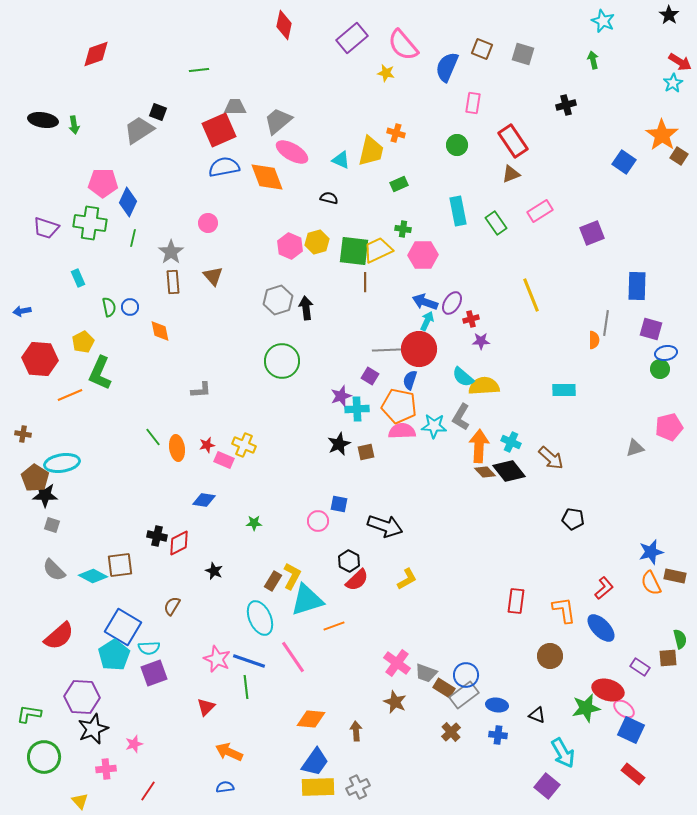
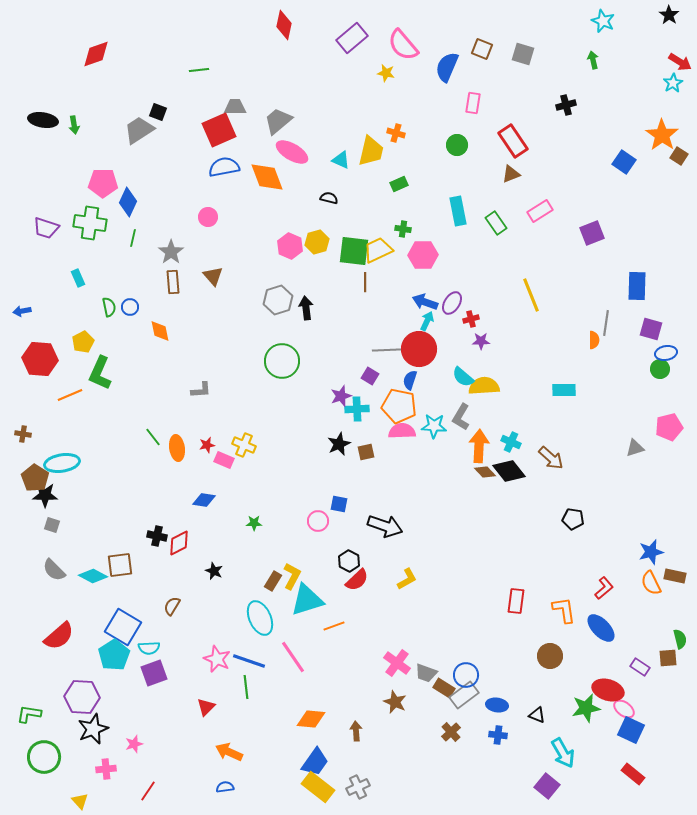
pink circle at (208, 223): moved 6 px up
yellow rectangle at (318, 787): rotated 40 degrees clockwise
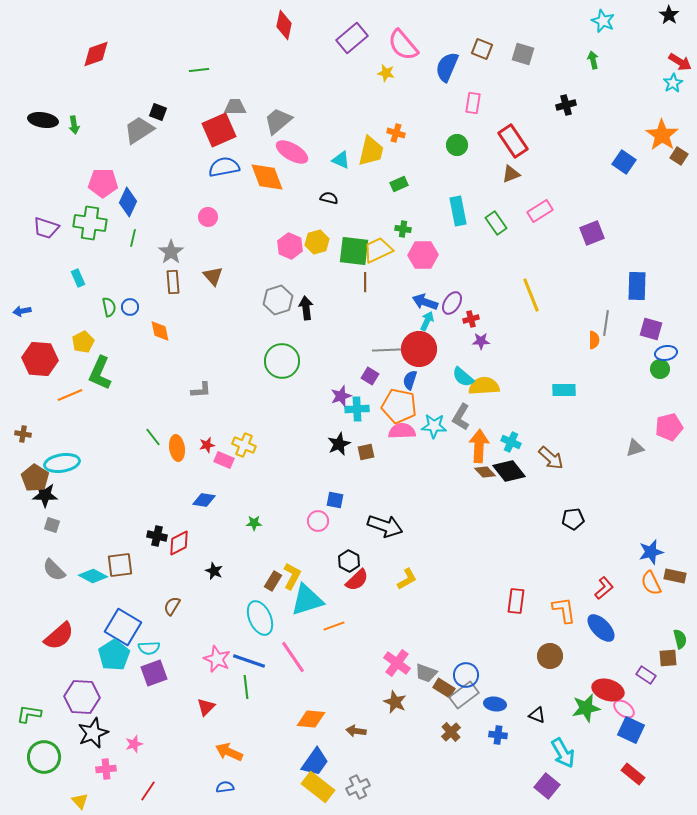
blue square at (339, 504): moved 4 px left, 4 px up
black pentagon at (573, 519): rotated 15 degrees counterclockwise
purple rectangle at (640, 667): moved 6 px right, 8 px down
blue ellipse at (497, 705): moved 2 px left, 1 px up
black star at (93, 729): moved 4 px down
brown arrow at (356, 731): rotated 78 degrees counterclockwise
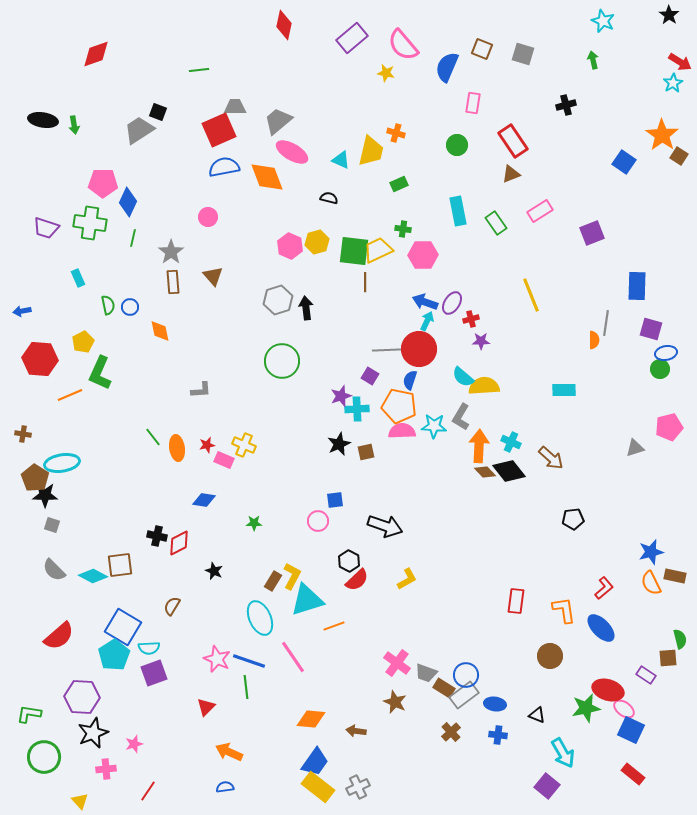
green semicircle at (109, 307): moved 1 px left, 2 px up
blue square at (335, 500): rotated 18 degrees counterclockwise
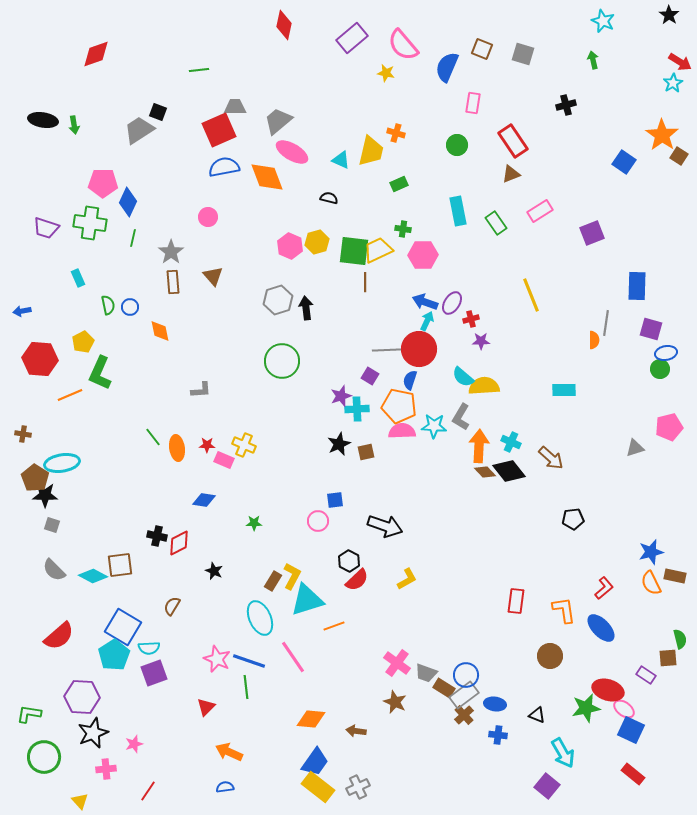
red star at (207, 445): rotated 14 degrees clockwise
brown cross at (451, 732): moved 13 px right, 17 px up
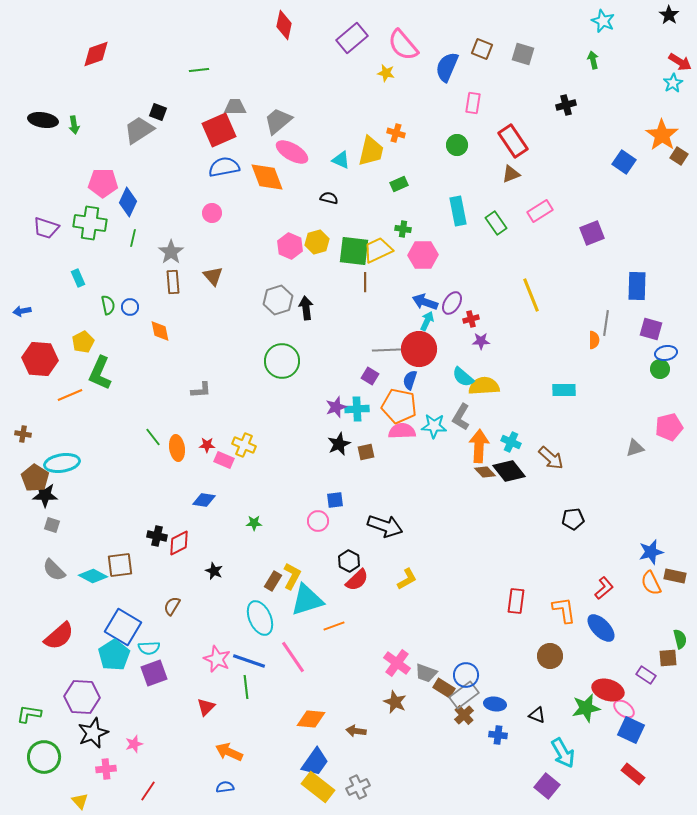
pink circle at (208, 217): moved 4 px right, 4 px up
purple star at (341, 396): moved 5 px left, 11 px down
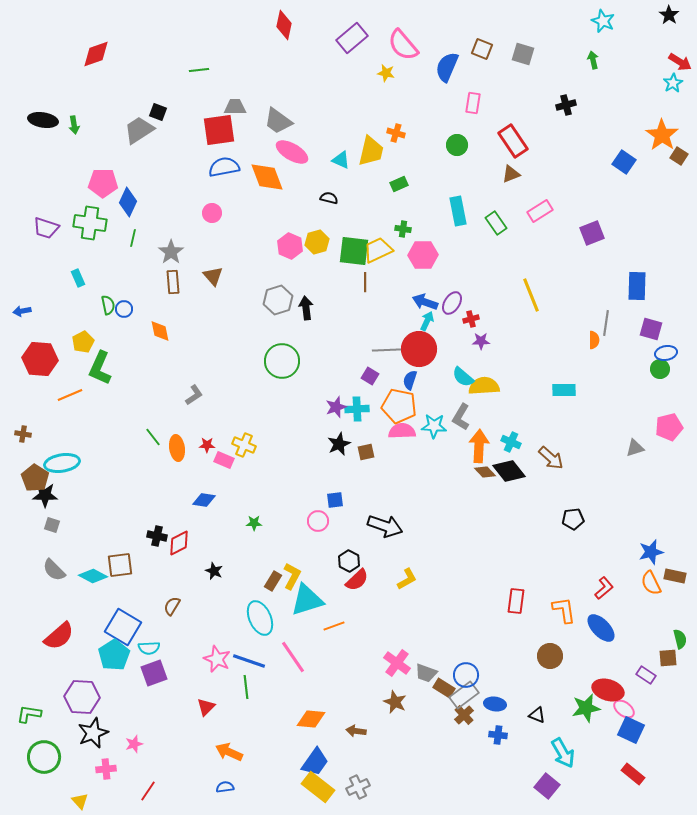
gray trapezoid at (278, 121): rotated 104 degrees counterclockwise
red square at (219, 130): rotated 16 degrees clockwise
blue circle at (130, 307): moved 6 px left, 2 px down
green L-shape at (100, 373): moved 5 px up
gray L-shape at (201, 390): moved 7 px left, 5 px down; rotated 30 degrees counterclockwise
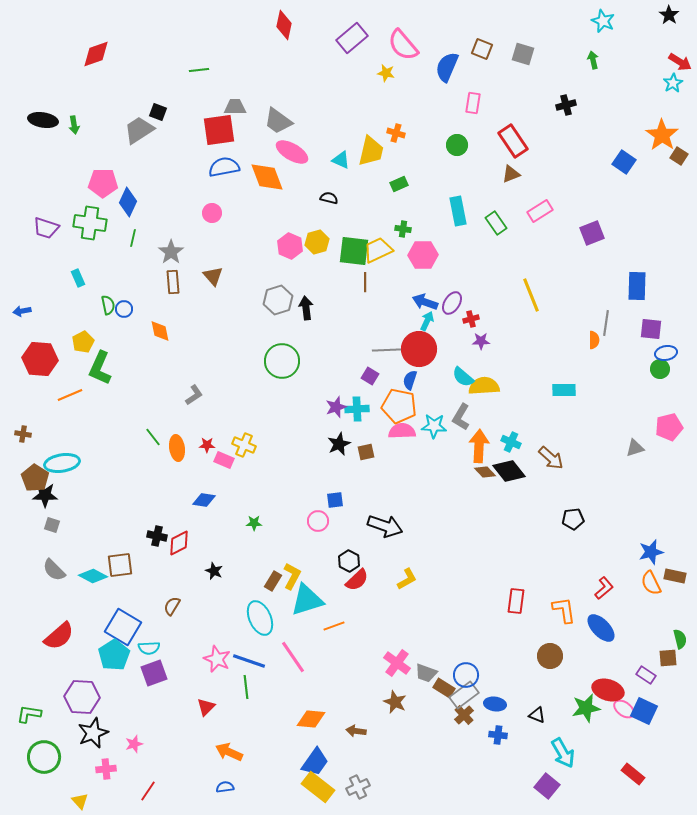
purple square at (651, 329): rotated 10 degrees counterclockwise
blue square at (631, 730): moved 13 px right, 19 px up
